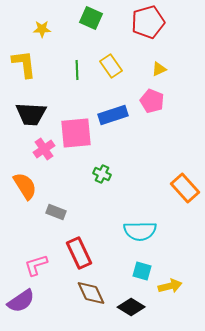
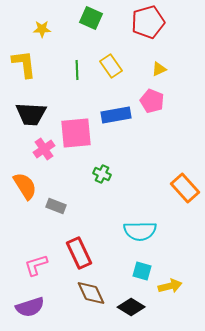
blue rectangle: moved 3 px right; rotated 8 degrees clockwise
gray rectangle: moved 6 px up
purple semicircle: moved 9 px right, 6 px down; rotated 16 degrees clockwise
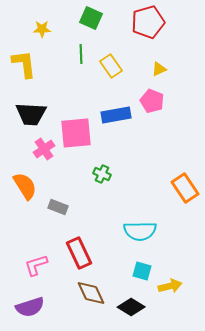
green line: moved 4 px right, 16 px up
orange rectangle: rotated 8 degrees clockwise
gray rectangle: moved 2 px right, 1 px down
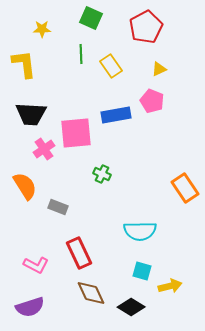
red pentagon: moved 2 px left, 5 px down; rotated 12 degrees counterclockwise
pink L-shape: rotated 135 degrees counterclockwise
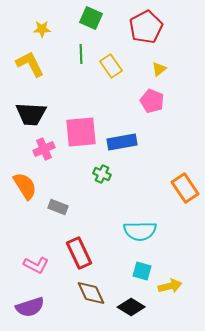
yellow L-shape: moved 6 px right; rotated 20 degrees counterclockwise
yellow triangle: rotated 14 degrees counterclockwise
blue rectangle: moved 6 px right, 27 px down
pink square: moved 5 px right, 1 px up
pink cross: rotated 10 degrees clockwise
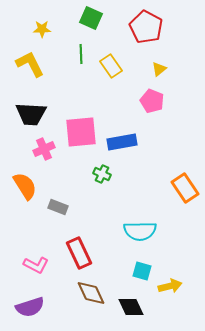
red pentagon: rotated 16 degrees counterclockwise
black diamond: rotated 32 degrees clockwise
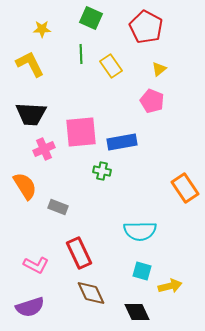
green cross: moved 3 px up; rotated 12 degrees counterclockwise
black diamond: moved 6 px right, 5 px down
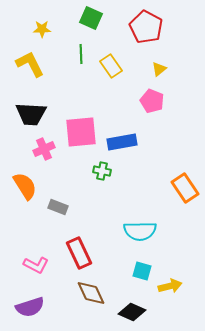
black diamond: moved 5 px left; rotated 40 degrees counterclockwise
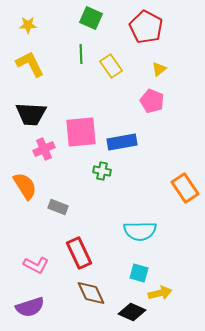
yellow star: moved 14 px left, 4 px up
cyan square: moved 3 px left, 2 px down
yellow arrow: moved 10 px left, 7 px down
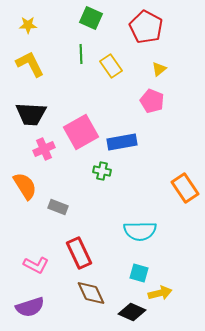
pink square: rotated 24 degrees counterclockwise
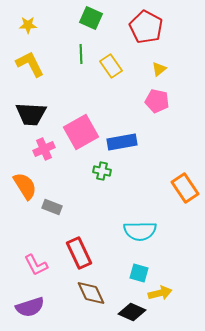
pink pentagon: moved 5 px right; rotated 10 degrees counterclockwise
gray rectangle: moved 6 px left
pink L-shape: rotated 35 degrees clockwise
